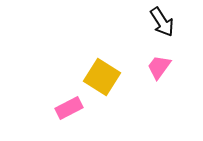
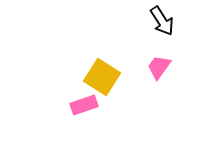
black arrow: moved 1 px up
pink rectangle: moved 15 px right, 3 px up; rotated 8 degrees clockwise
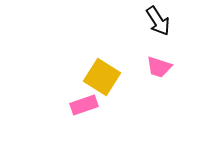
black arrow: moved 4 px left
pink trapezoid: rotated 108 degrees counterclockwise
